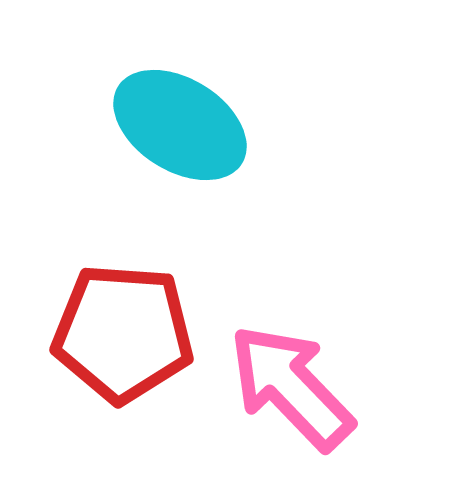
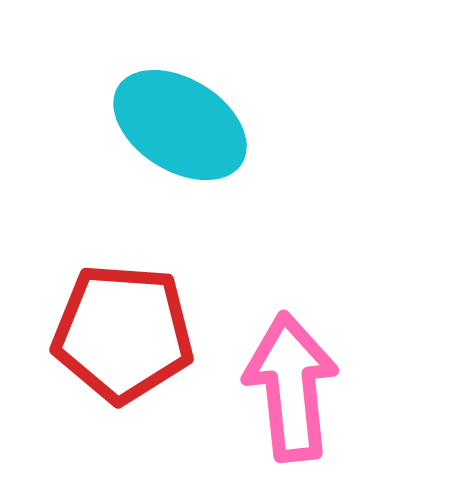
pink arrow: rotated 38 degrees clockwise
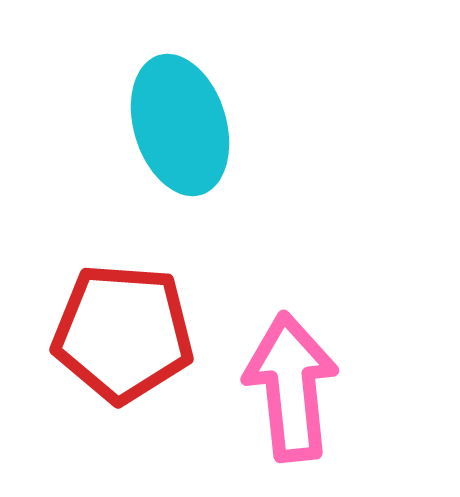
cyan ellipse: rotated 41 degrees clockwise
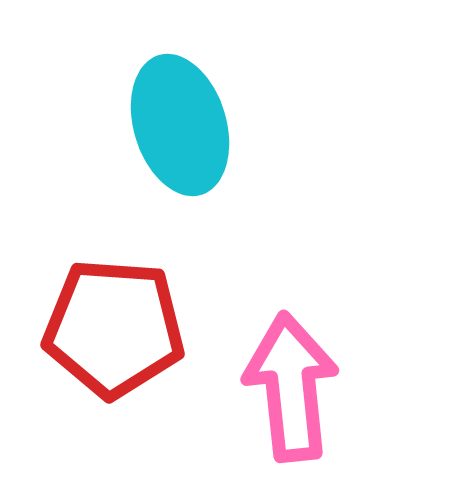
red pentagon: moved 9 px left, 5 px up
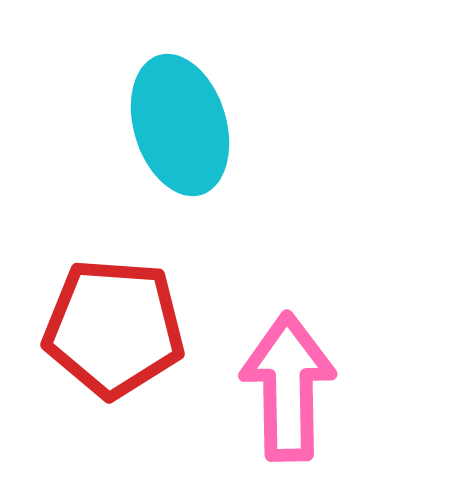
pink arrow: moved 3 px left; rotated 5 degrees clockwise
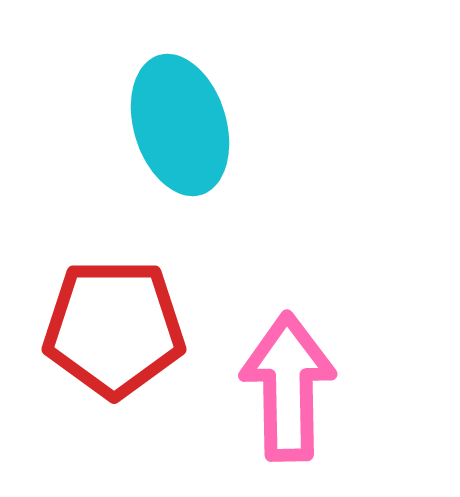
red pentagon: rotated 4 degrees counterclockwise
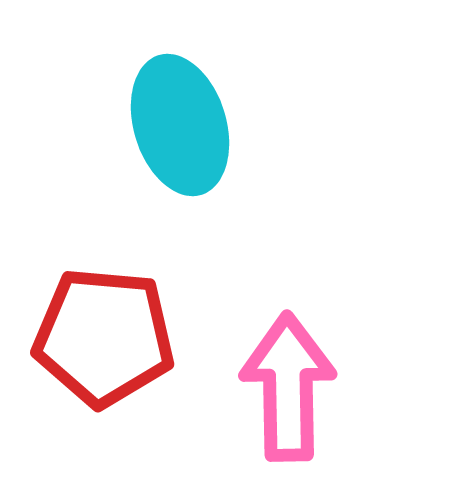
red pentagon: moved 10 px left, 9 px down; rotated 5 degrees clockwise
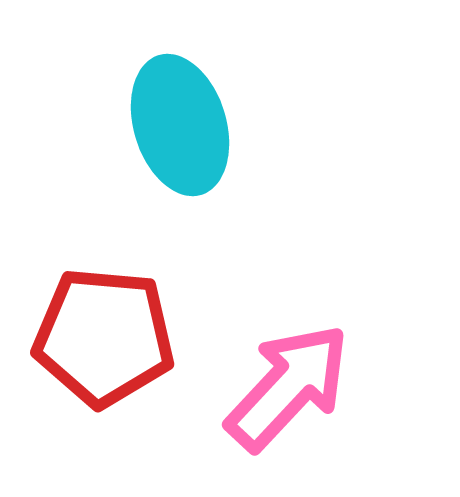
pink arrow: rotated 44 degrees clockwise
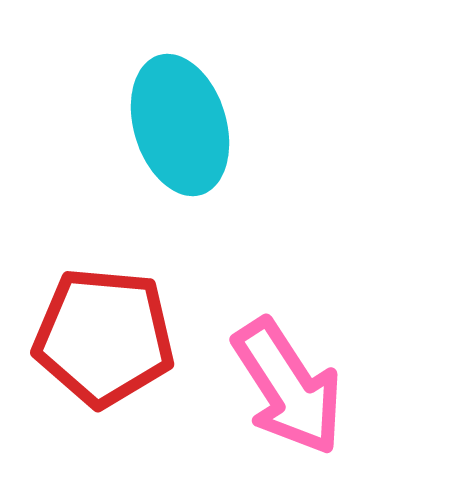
pink arrow: rotated 104 degrees clockwise
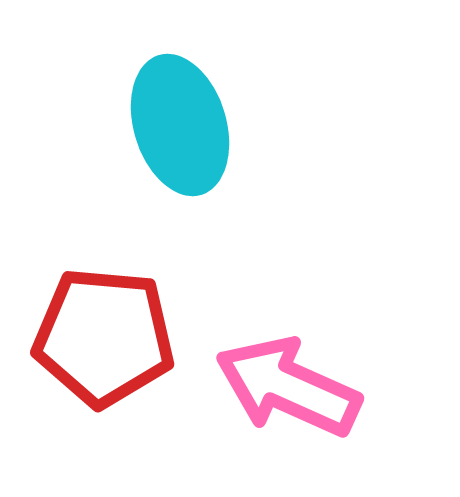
pink arrow: rotated 147 degrees clockwise
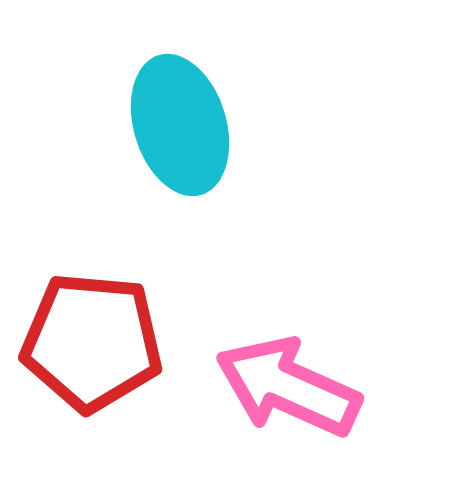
red pentagon: moved 12 px left, 5 px down
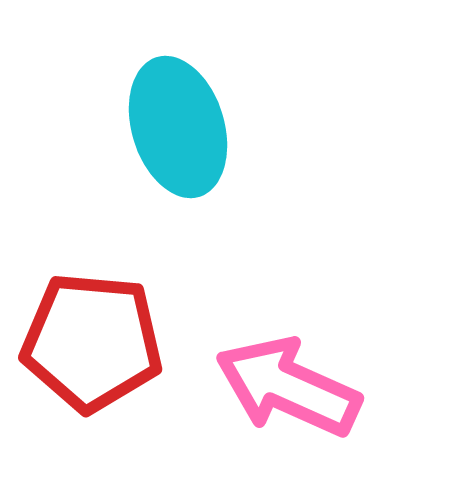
cyan ellipse: moved 2 px left, 2 px down
